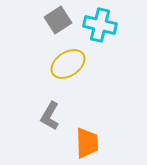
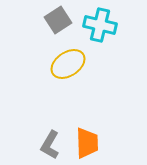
gray L-shape: moved 29 px down
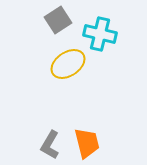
cyan cross: moved 9 px down
orange trapezoid: rotated 12 degrees counterclockwise
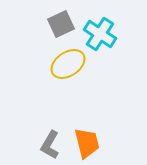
gray square: moved 3 px right, 4 px down; rotated 8 degrees clockwise
cyan cross: rotated 20 degrees clockwise
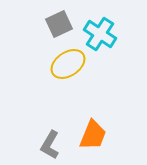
gray square: moved 2 px left
orange trapezoid: moved 6 px right, 8 px up; rotated 36 degrees clockwise
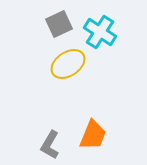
cyan cross: moved 2 px up
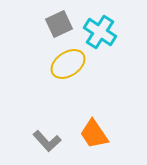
orange trapezoid: moved 1 px right, 1 px up; rotated 124 degrees clockwise
gray L-shape: moved 3 px left, 4 px up; rotated 72 degrees counterclockwise
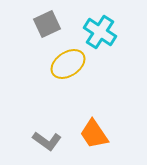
gray square: moved 12 px left
gray L-shape: rotated 12 degrees counterclockwise
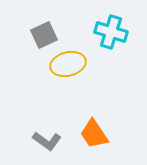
gray square: moved 3 px left, 11 px down
cyan cross: moved 11 px right; rotated 16 degrees counterclockwise
yellow ellipse: rotated 20 degrees clockwise
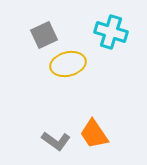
gray L-shape: moved 9 px right
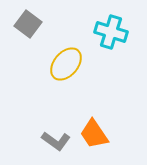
gray square: moved 16 px left, 11 px up; rotated 28 degrees counterclockwise
yellow ellipse: moved 2 px left; rotated 36 degrees counterclockwise
